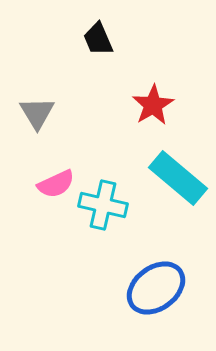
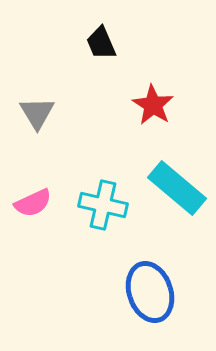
black trapezoid: moved 3 px right, 4 px down
red star: rotated 9 degrees counterclockwise
cyan rectangle: moved 1 px left, 10 px down
pink semicircle: moved 23 px left, 19 px down
blue ellipse: moved 6 px left, 4 px down; rotated 72 degrees counterclockwise
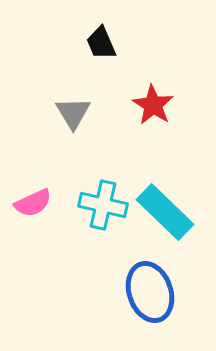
gray triangle: moved 36 px right
cyan rectangle: moved 12 px left, 24 px down; rotated 4 degrees clockwise
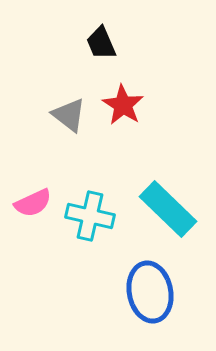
red star: moved 30 px left
gray triangle: moved 4 px left, 2 px down; rotated 21 degrees counterclockwise
cyan cross: moved 13 px left, 11 px down
cyan rectangle: moved 3 px right, 3 px up
blue ellipse: rotated 8 degrees clockwise
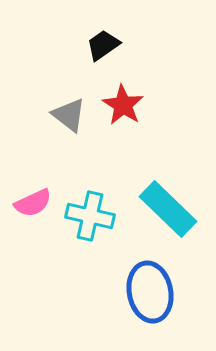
black trapezoid: moved 2 px right, 2 px down; rotated 78 degrees clockwise
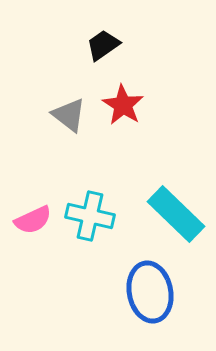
pink semicircle: moved 17 px down
cyan rectangle: moved 8 px right, 5 px down
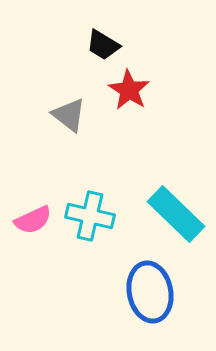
black trapezoid: rotated 114 degrees counterclockwise
red star: moved 6 px right, 15 px up
